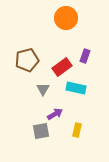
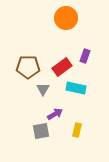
brown pentagon: moved 1 px right, 7 px down; rotated 15 degrees clockwise
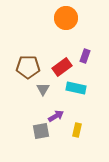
purple arrow: moved 1 px right, 2 px down
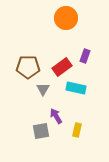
purple arrow: rotated 91 degrees counterclockwise
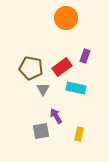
brown pentagon: moved 3 px right, 1 px down; rotated 10 degrees clockwise
yellow rectangle: moved 2 px right, 4 px down
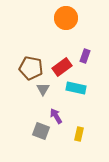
gray square: rotated 30 degrees clockwise
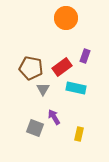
purple arrow: moved 2 px left, 1 px down
gray square: moved 6 px left, 3 px up
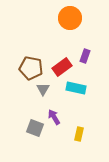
orange circle: moved 4 px right
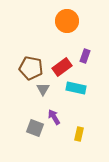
orange circle: moved 3 px left, 3 px down
